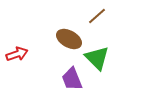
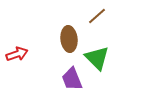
brown ellipse: rotated 55 degrees clockwise
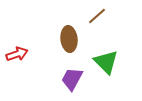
green triangle: moved 9 px right, 4 px down
purple trapezoid: rotated 50 degrees clockwise
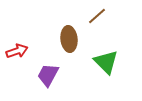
red arrow: moved 3 px up
purple trapezoid: moved 24 px left, 4 px up
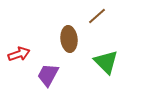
red arrow: moved 2 px right, 3 px down
